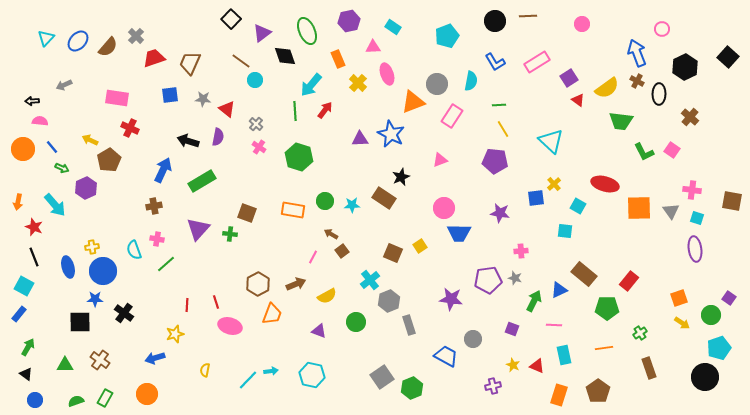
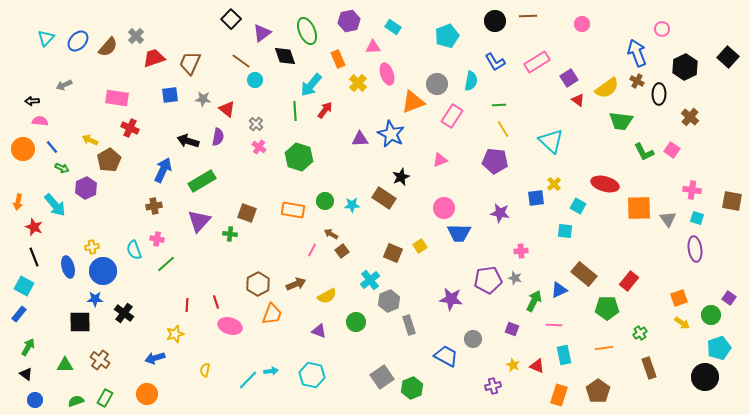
gray triangle at (671, 211): moved 3 px left, 8 px down
purple triangle at (198, 229): moved 1 px right, 8 px up
pink line at (313, 257): moved 1 px left, 7 px up
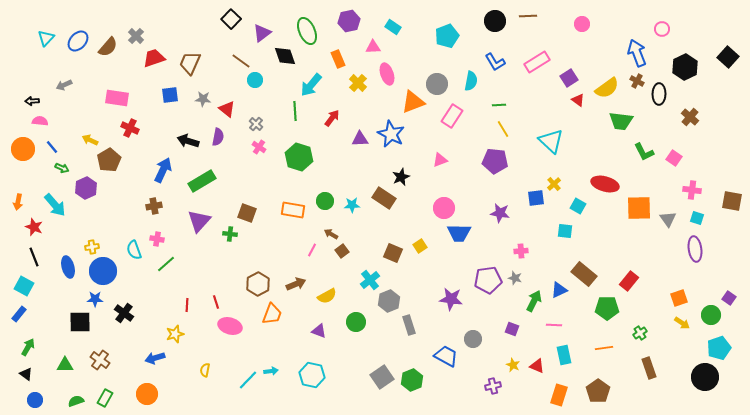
red arrow at (325, 110): moved 7 px right, 8 px down
pink square at (672, 150): moved 2 px right, 8 px down
green hexagon at (412, 388): moved 8 px up
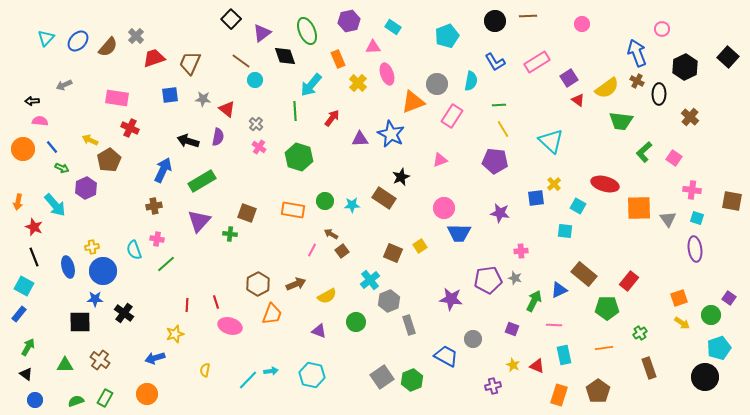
green L-shape at (644, 152): rotated 75 degrees clockwise
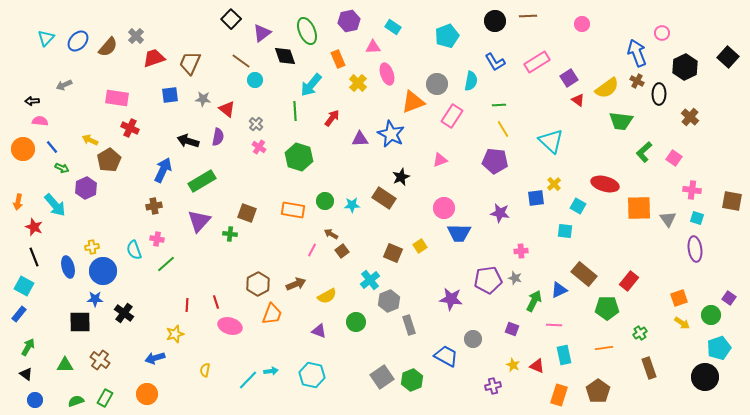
pink circle at (662, 29): moved 4 px down
